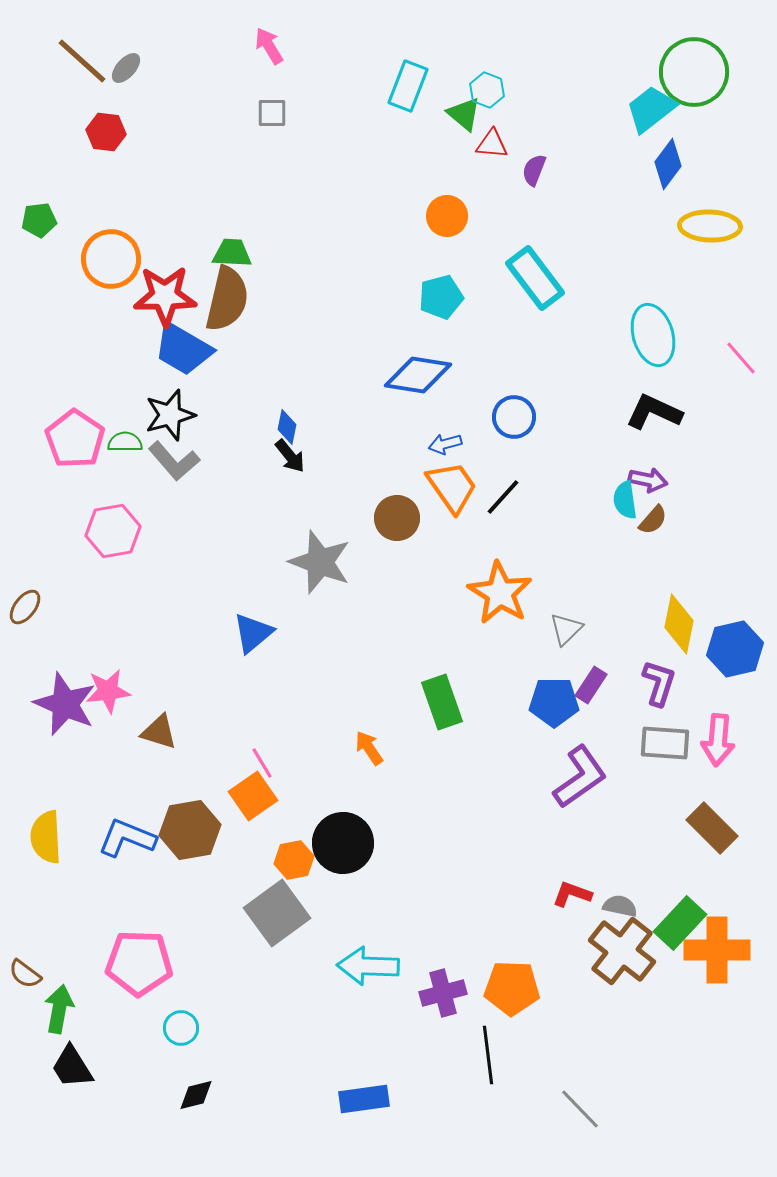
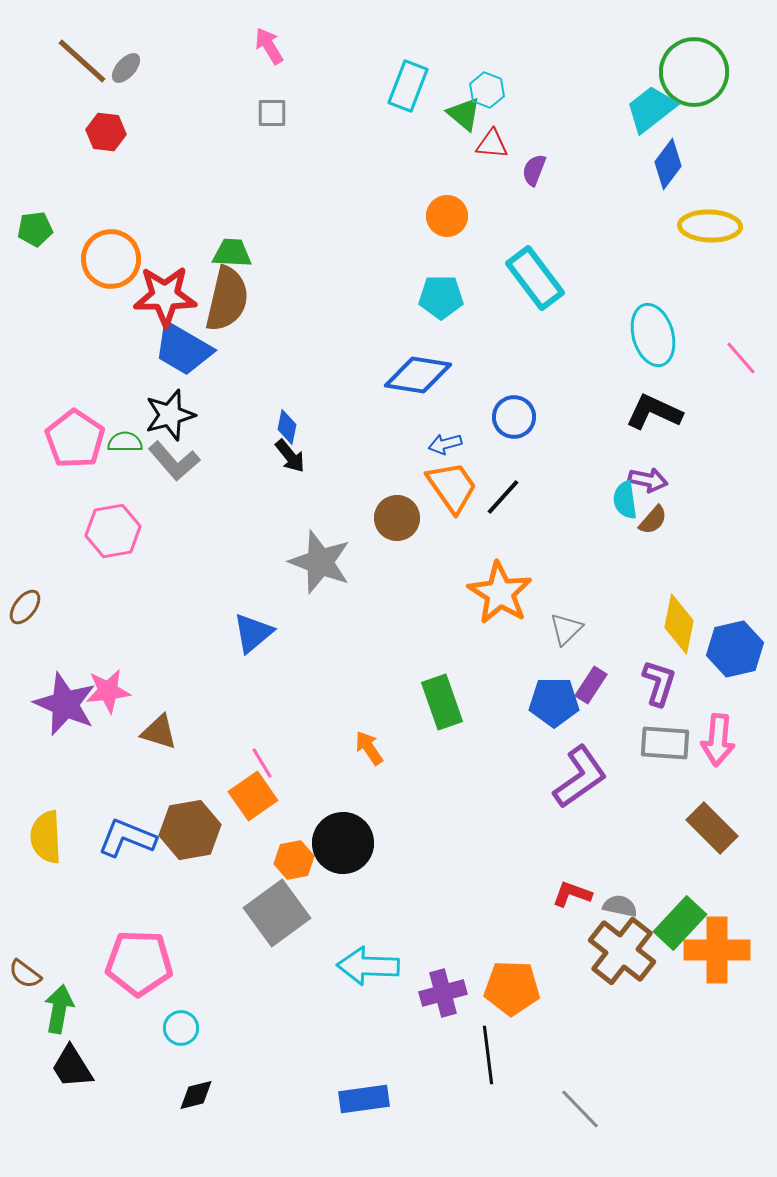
green pentagon at (39, 220): moved 4 px left, 9 px down
cyan pentagon at (441, 297): rotated 15 degrees clockwise
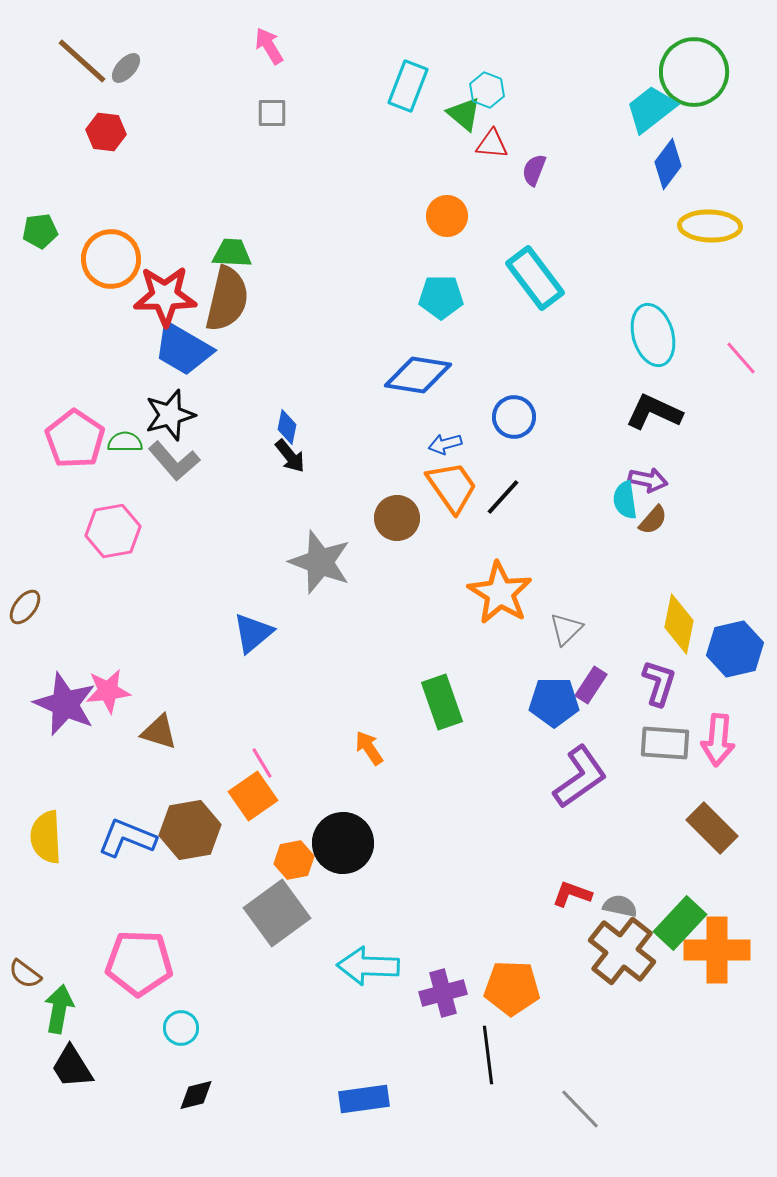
green pentagon at (35, 229): moved 5 px right, 2 px down
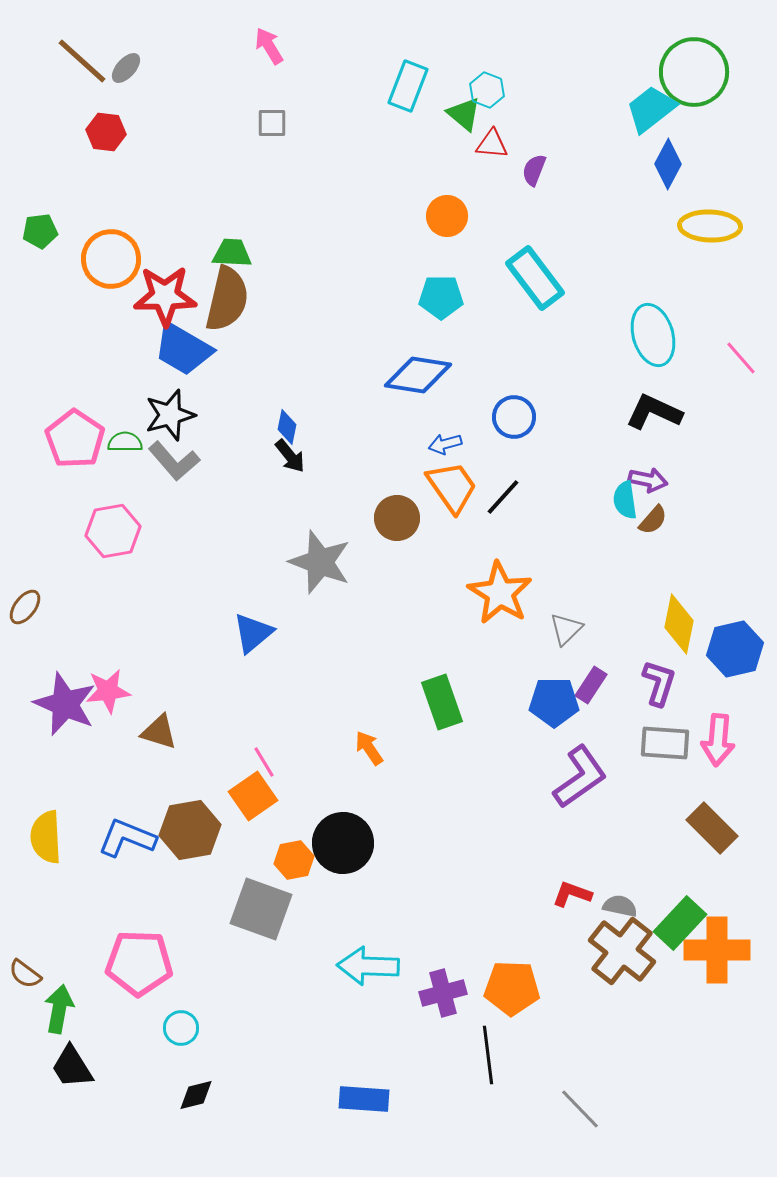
gray square at (272, 113): moved 10 px down
blue diamond at (668, 164): rotated 9 degrees counterclockwise
pink line at (262, 763): moved 2 px right, 1 px up
gray square at (277, 913): moved 16 px left, 4 px up; rotated 34 degrees counterclockwise
blue rectangle at (364, 1099): rotated 12 degrees clockwise
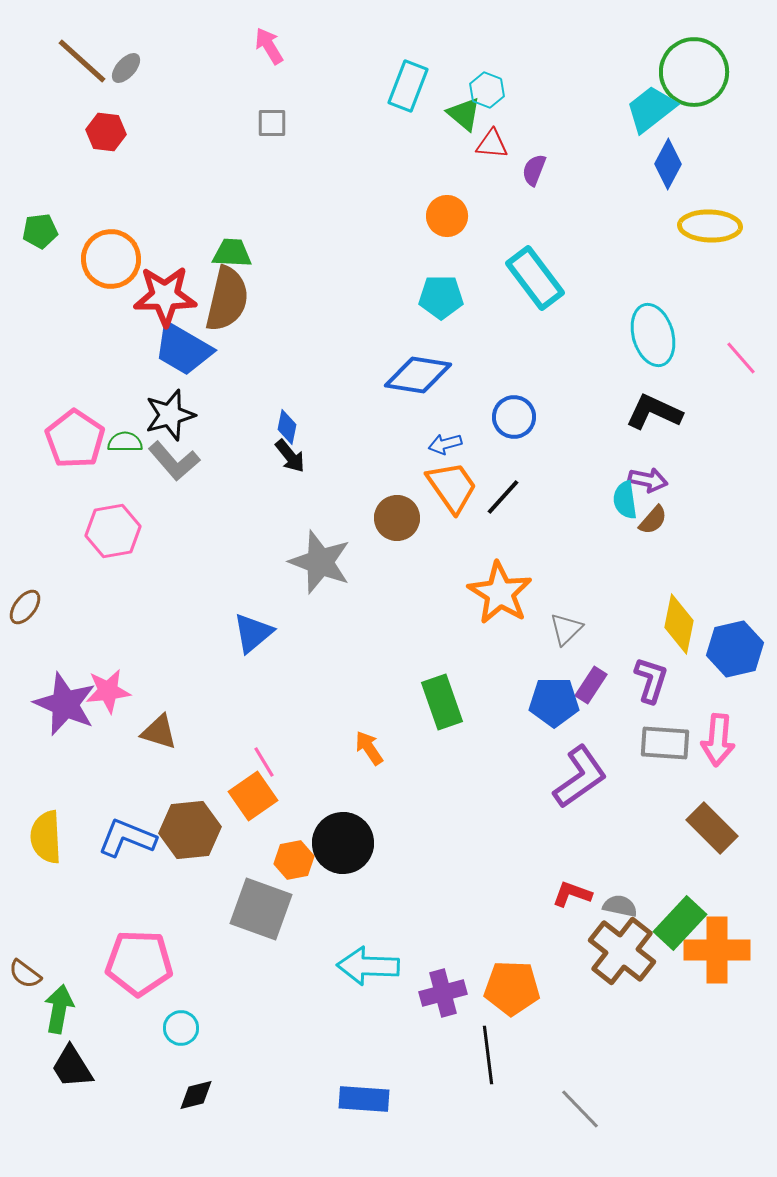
purple L-shape at (659, 683): moved 8 px left, 3 px up
brown hexagon at (190, 830): rotated 4 degrees clockwise
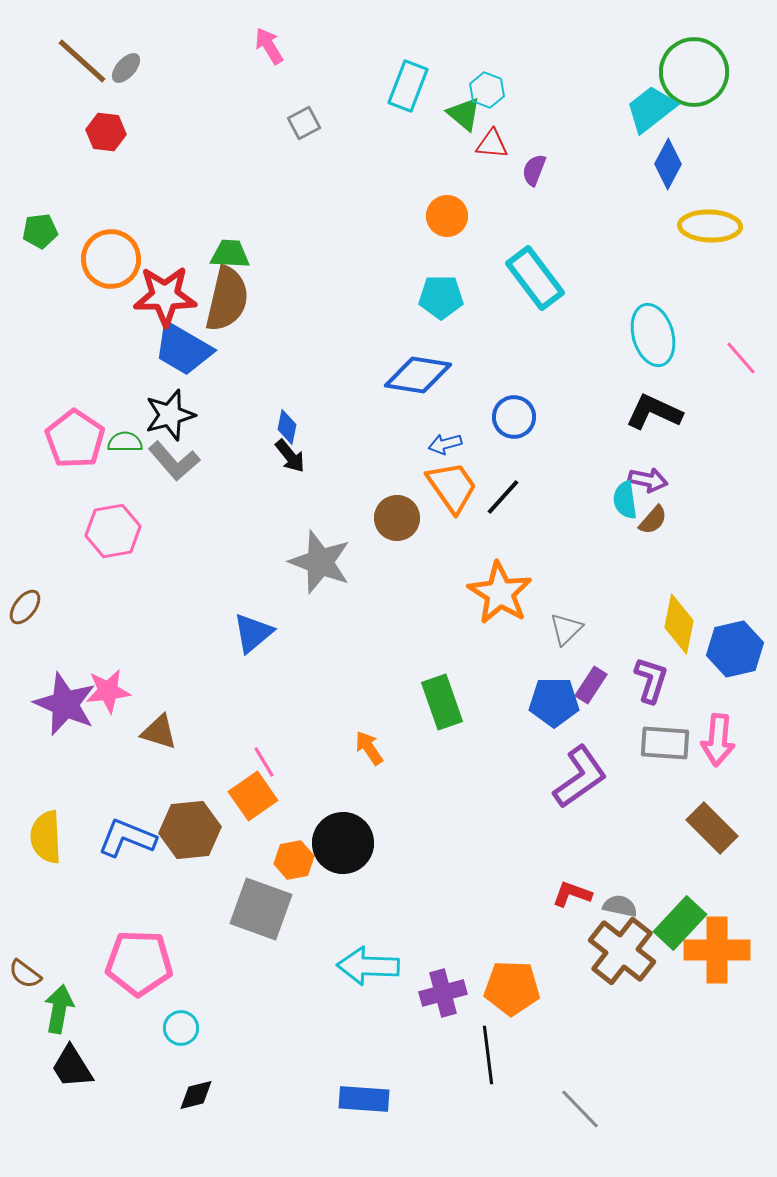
gray square at (272, 123): moved 32 px right; rotated 28 degrees counterclockwise
green trapezoid at (232, 253): moved 2 px left, 1 px down
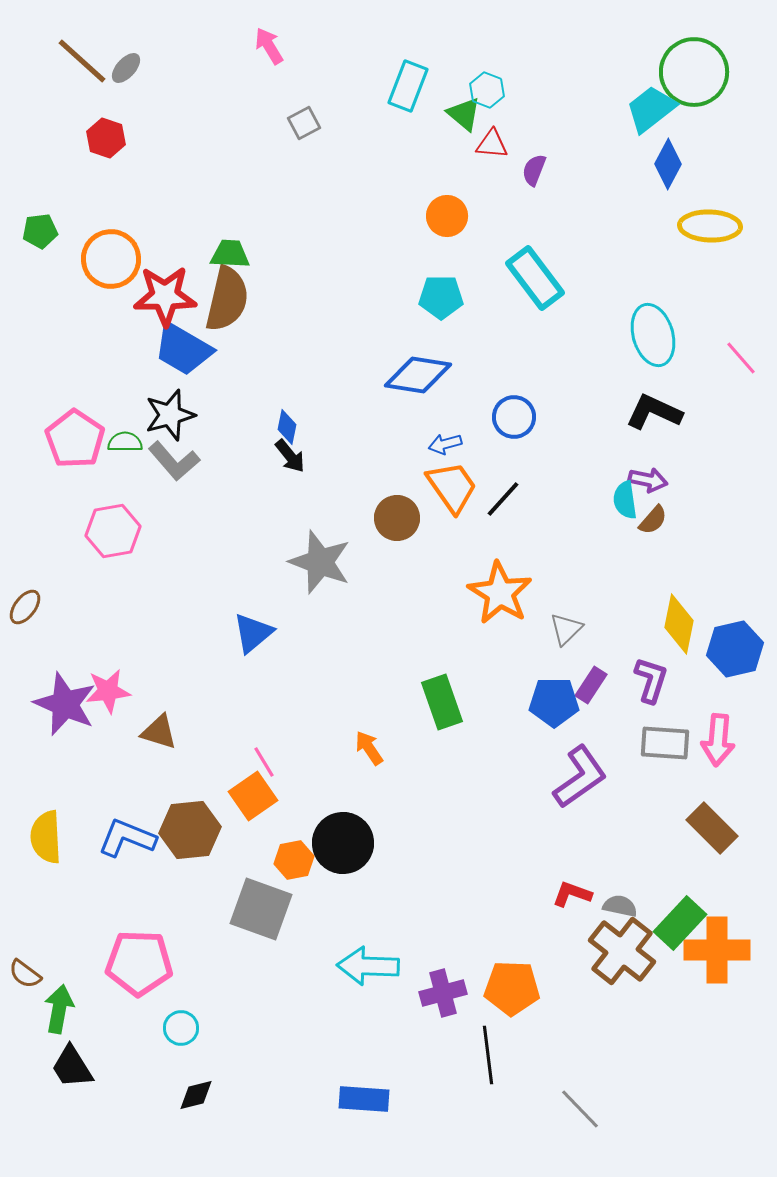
red hexagon at (106, 132): moved 6 px down; rotated 12 degrees clockwise
black line at (503, 497): moved 2 px down
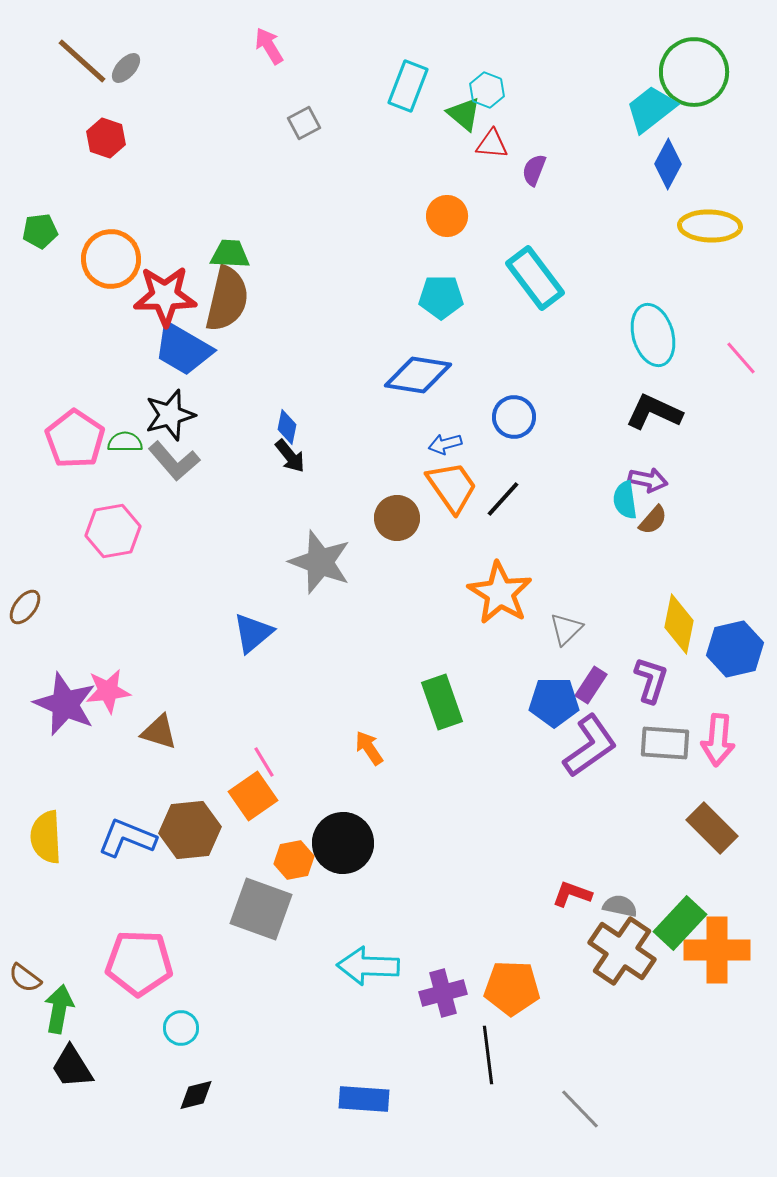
purple L-shape at (580, 777): moved 10 px right, 31 px up
brown cross at (622, 951): rotated 4 degrees counterclockwise
brown semicircle at (25, 974): moved 4 px down
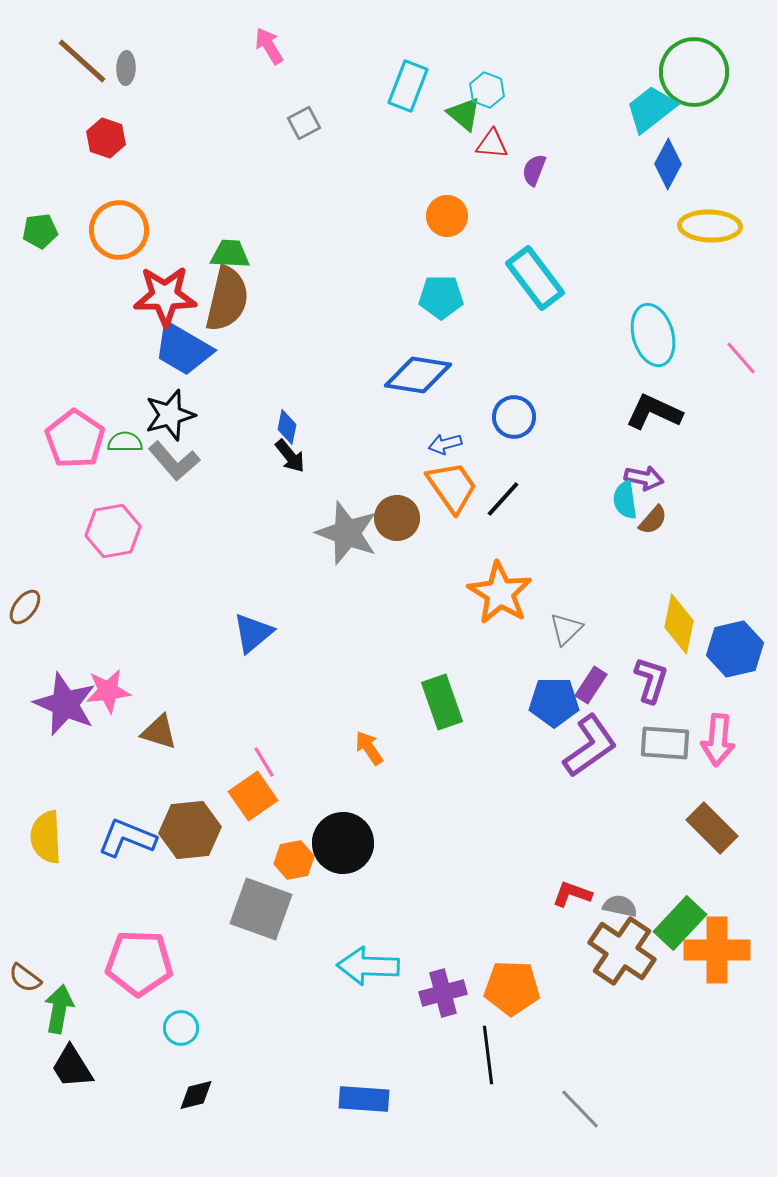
gray ellipse at (126, 68): rotated 40 degrees counterclockwise
orange circle at (111, 259): moved 8 px right, 29 px up
purple arrow at (648, 480): moved 4 px left, 2 px up
gray star at (320, 562): moved 27 px right, 29 px up
